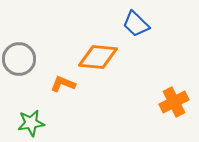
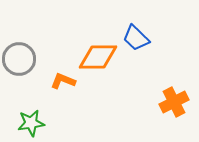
blue trapezoid: moved 14 px down
orange diamond: rotated 6 degrees counterclockwise
orange L-shape: moved 3 px up
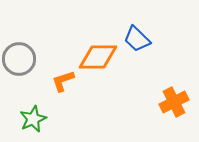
blue trapezoid: moved 1 px right, 1 px down
orange L-shape: rotated 40 degrees counterclockwise
green star: moved 2 px right, 4 px up; rotated 16 degrees counterclockwise
